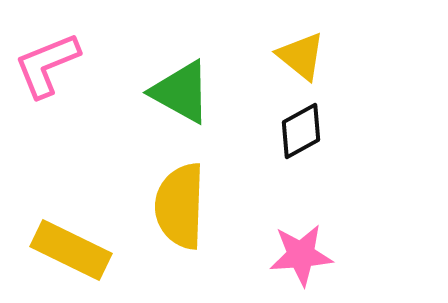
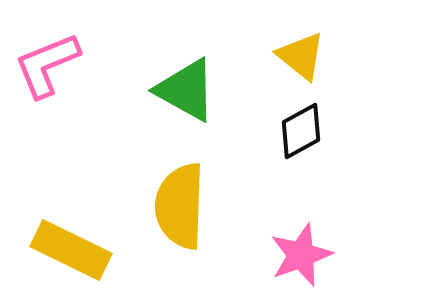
green triangle: moved 5 px right, 2 px up
pink star: rotated 16 degrees counterclockwise
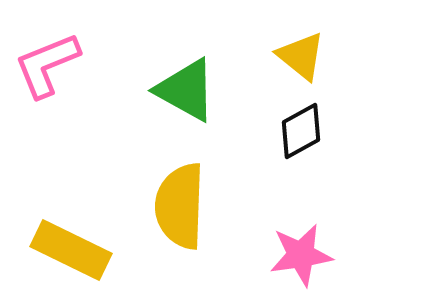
pink star: rotated 12 degrees clockwise
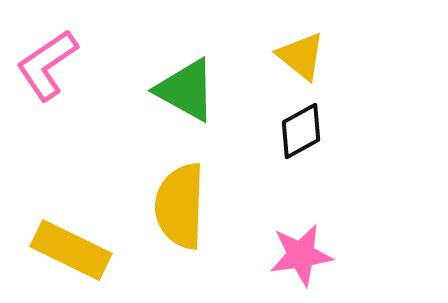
pink L-shape: rotated 12 degrees counterclockwise
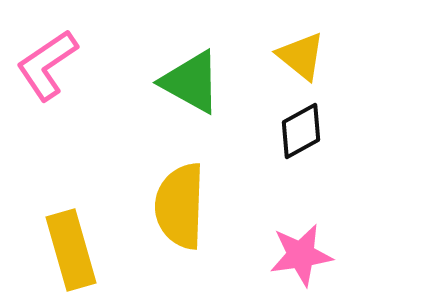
green triangle: moved 5 px right, 8 px up
yellow rectangle: rotated 48 degrees clockwise
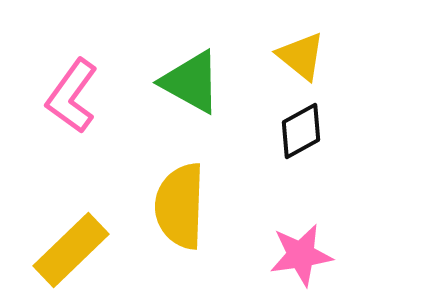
pink L-shape: moved 25 px right, 31 px down; rotated 20 degrees counterclockwise
yellow rectangle: rotated 62 degrees clockwise
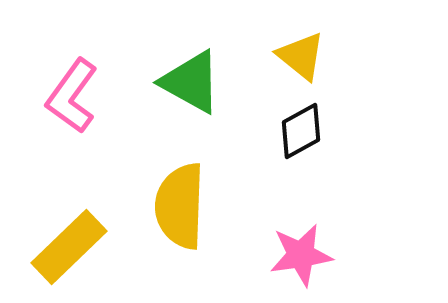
yellow rectangle: moved 2 px left, 3 px up
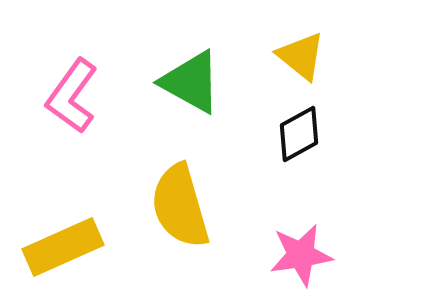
black diamond: moved 2 px left, 3 px down
yellow semicircle: rotated 18 degrees counterclockwise
yellow rectangle: moved 6 px left; rotated 20 degrees clockwise
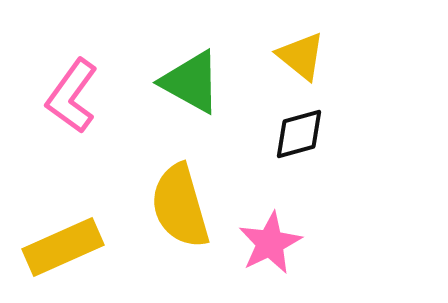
black diamond: rotated 14 degrees clockwise
pink star: moved 31 px left, 12 px up; rotated 18 degrees counterclockwise
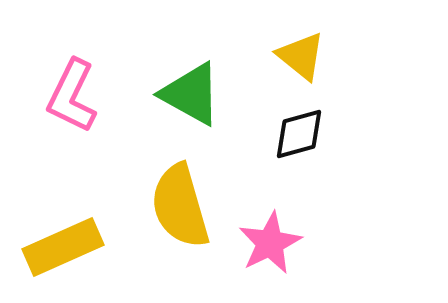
green triangle: moved 12 px down
pink L-shape: rotated 10 degrees counterclockwise
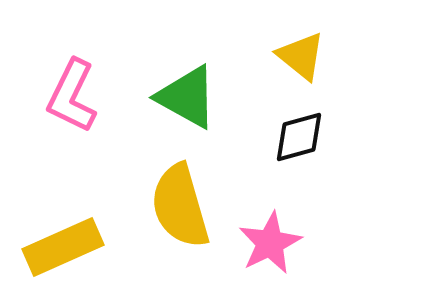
green triangle: moved 4 px left, 3 px down
black diamond: moved 3 px down
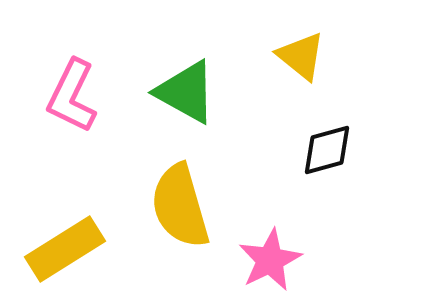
green triangle: moved 1 px left, 5 px up
black diamond: moved 28 px right, 13 px down
pink star: moved 17 px down
yellow rectangle: moved 2 px right, 2 px down; rotated 8 degrees counterclockwise
